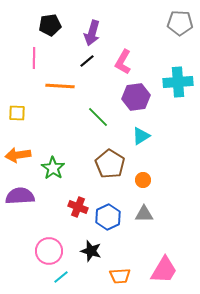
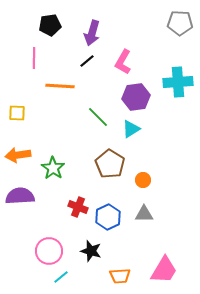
cyan triangle: moved 10 px left, 7 px up
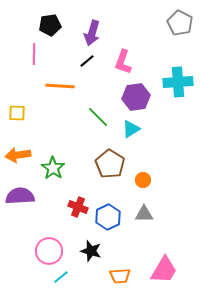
gray pentagon: rotated 25 degrees clockwise
pink line: moved 4 px up
pink L-shape: rotated 10 degrees counterclockwise
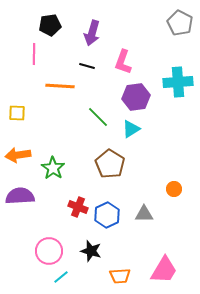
black line: moved 5 px down; rotated 56 degrees clockwise
orange circle: moved 31 px right, 9 px down
blue hexagon: moved 1 px left, 2 px up
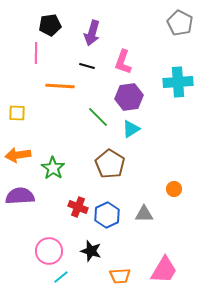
pink line: moved 2 px right, 1 px up
purple hexagon: moved 7 px left
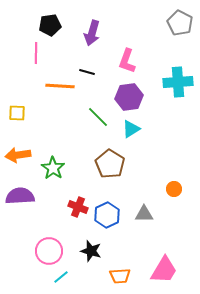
pink L-shape: moved 4 px right, 1 px up
black line: moved 6 px down
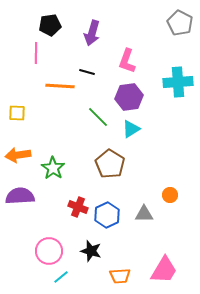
orange circle: moved 4 px left, 6 px down
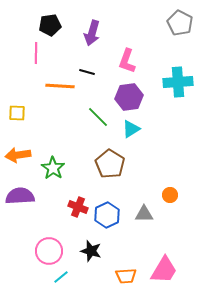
orange trapezoid: moved 6 px right
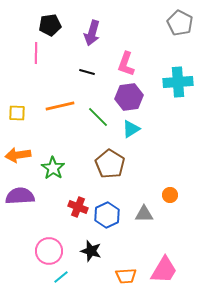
pink L-shape: moved 1 px left, 3 px down
orange line: moved 20 px down; rotated 16 degrees counterclockwise
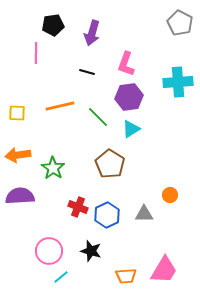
black pentagon: moved 3 px right
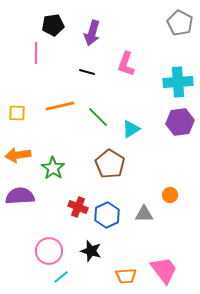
purple hexagon: moved 51 px right, 25 px down
pink trapezoid: rotated 68 degrees counterclockwise
